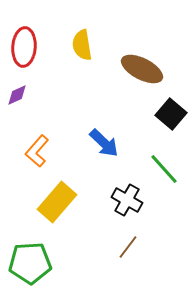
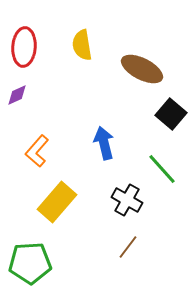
blue arrow: rotated 148 degrees counterclockwise
green line: moved 2 px left
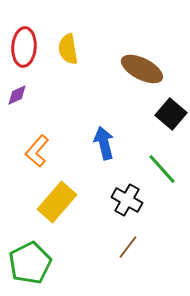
yellow semicircle: moved 14 px left, 4 px down
green pentagon: rotated 24 degrees counterclockwise
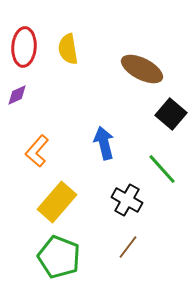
green pentagon: moved 29 px right, 6 px up; rotated 24 degrees counterclockwise
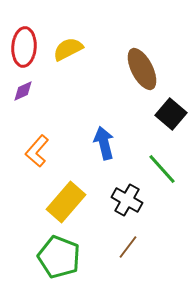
yellow semicircle: rotated 72 degrees clockwise
brown ellipse: rotated 36 degrees clockwise
purple diamond: moved 6 px right, 4 px up
yellow rectangle: moved 9 px right
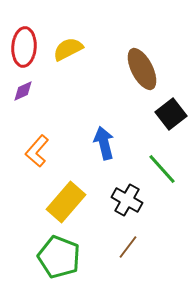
black square: rotated 12 degrees clockwise
